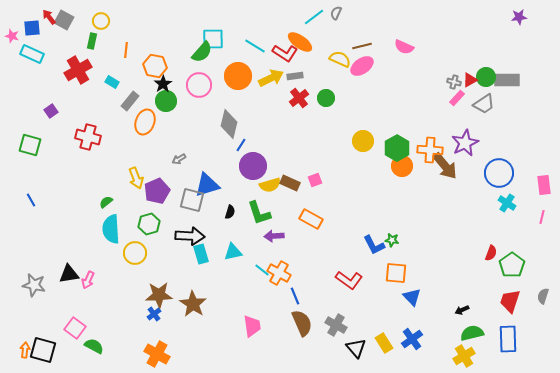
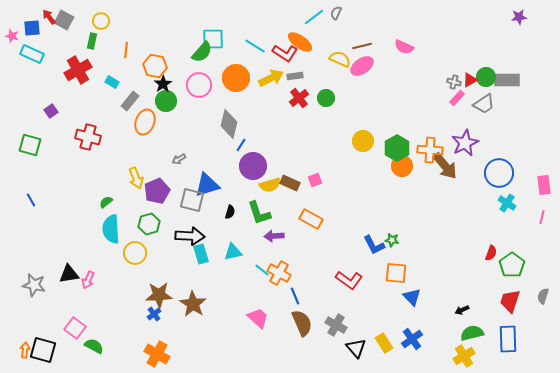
orange circle at (238, 76): moved 2 px left, 2 px down
pink trapezoid at (252, 326): moved 6 px right, 8 px up; rotated 40 degrees counterclockwise
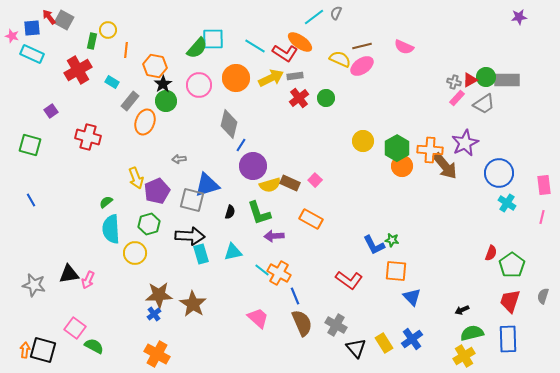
yellow circle at (101, 21): moved 7 px right, 9 px down
green semicircle at (202, 52): moved 5 px left, 4 px up
gray arrow at (179, 159): rotated 24 degrees clockwise
pink square at (315, 180): rotated 24 degrees counterclockwise
orange square at (396, 273): moved 2 px up
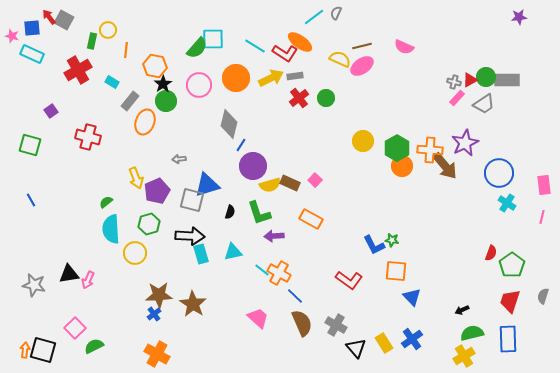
blue line at (295, 296): rotated 24 degrees counterclockwise
pink square at (75, 328): rotated 10 degrees clockwise
green semicircle at (94, 346): rotated 54 degrees counterclockwise
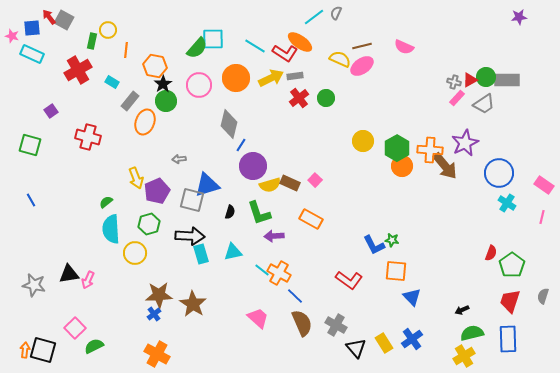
pink rectangle at (544, 185): rotated 48 degrees counterclockwise
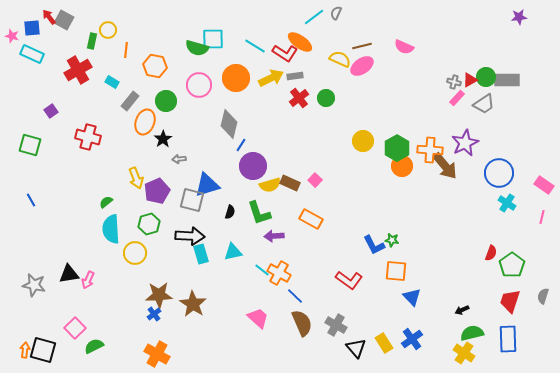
green semicircle at (197, 48): rotated 65 degrees clockwise
black star at (163, 84): moved 55 px down
yellow cross at (464, 356): moved 3 px up; rotated 25 degrees counterclockwise
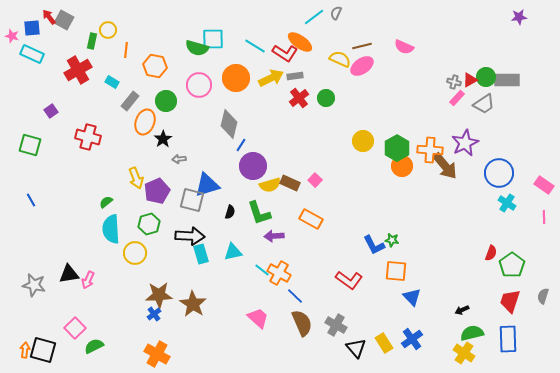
pink line at (542, 217): moved 2 px right; rotated 16 degrees counterclockwise
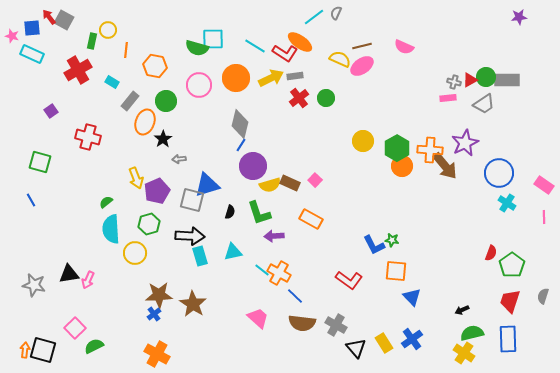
pink rectangle at (457, 98): moved 9 px left; rotated 42 degrees clockwise
gray diamond at (229, 124): moved 11 px right
green square at (30, 145): moved 10 px right, 17 px down
cyan rectangle at (201, 254): moved 1 px left, 2 px down
brown semicircle at (302, 323): rotated 120 degrees clockwise
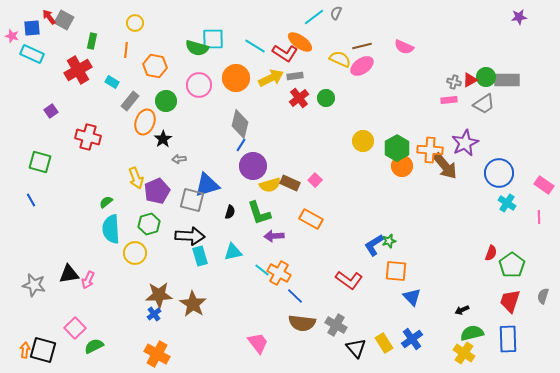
yellow circle at (108, 30): moved 27 px right, 7 px up
pink rectangle at (448, 98): moved 1 px right, 2 px down
pink line at (544, 217): moved 5 px left
green star at (392, 240): moved 3 px left, 1 px down; rotated 24 degrees counterclockwise
blue L-shape at (374, 245): rotated 85 degrees clockwise
pink trapezoid at (258, 318): moved 25 px down; rotated 10 degrees clockwise
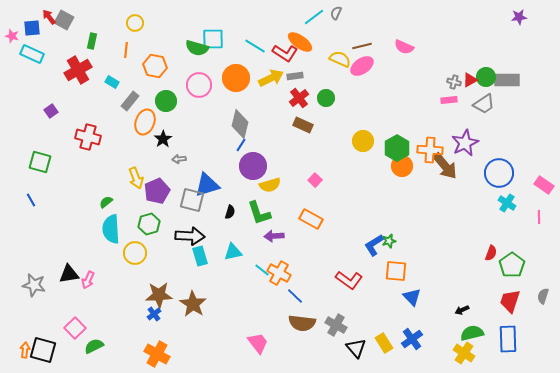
brown rectangle at (290, 183): moved 13 px right, 58 px up
